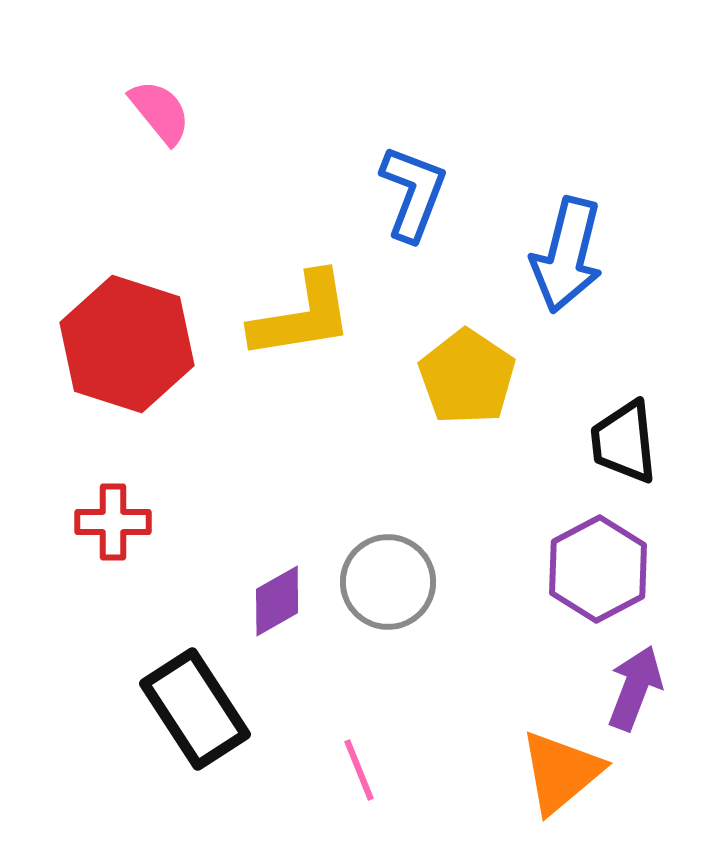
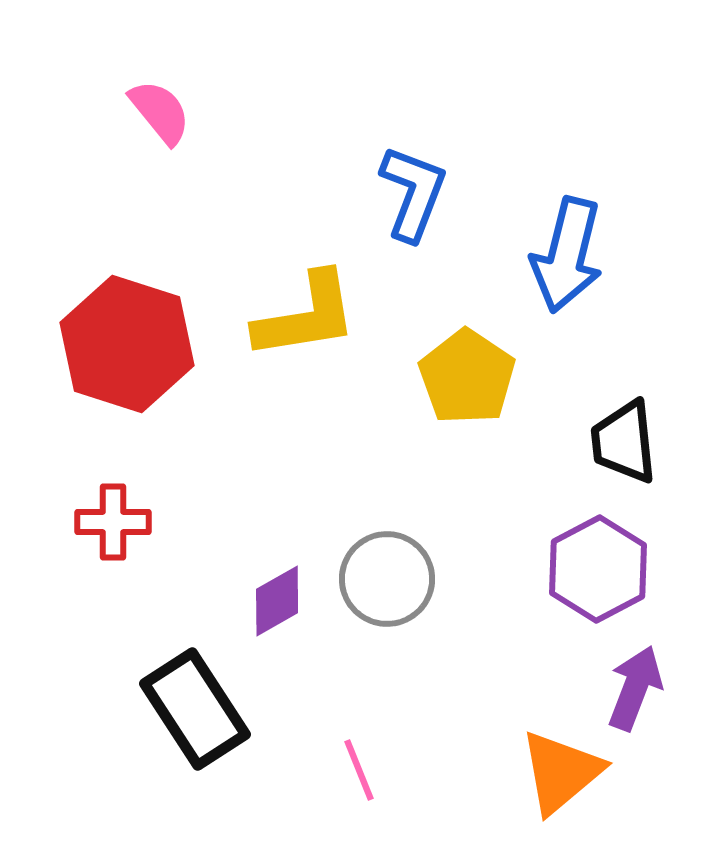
yellow L-shape: moved 4 px right
gray circle: moved 1 px left, 3 px up
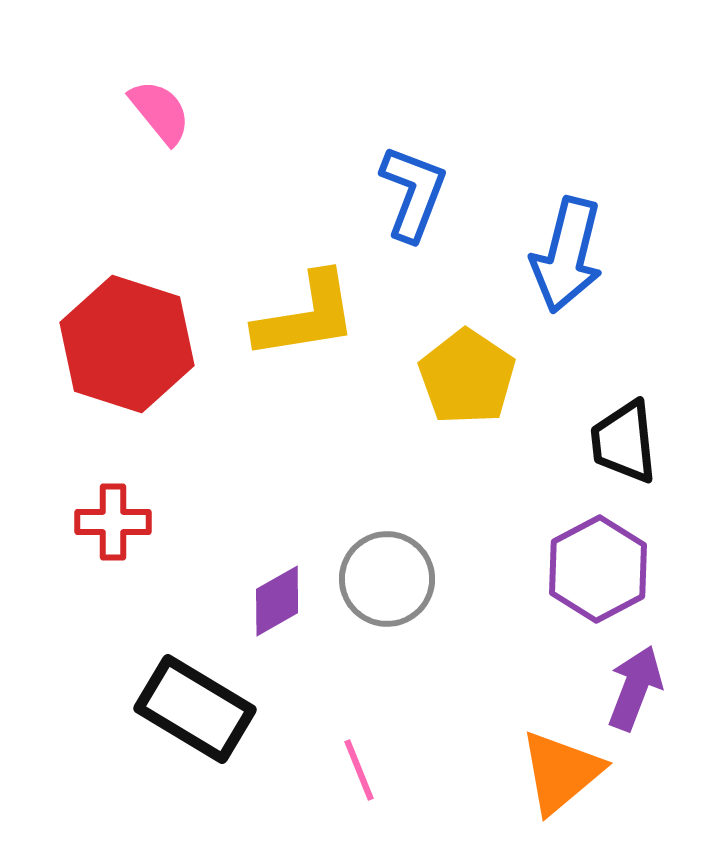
black rectangle: rotated 26 degrees counterclockwise
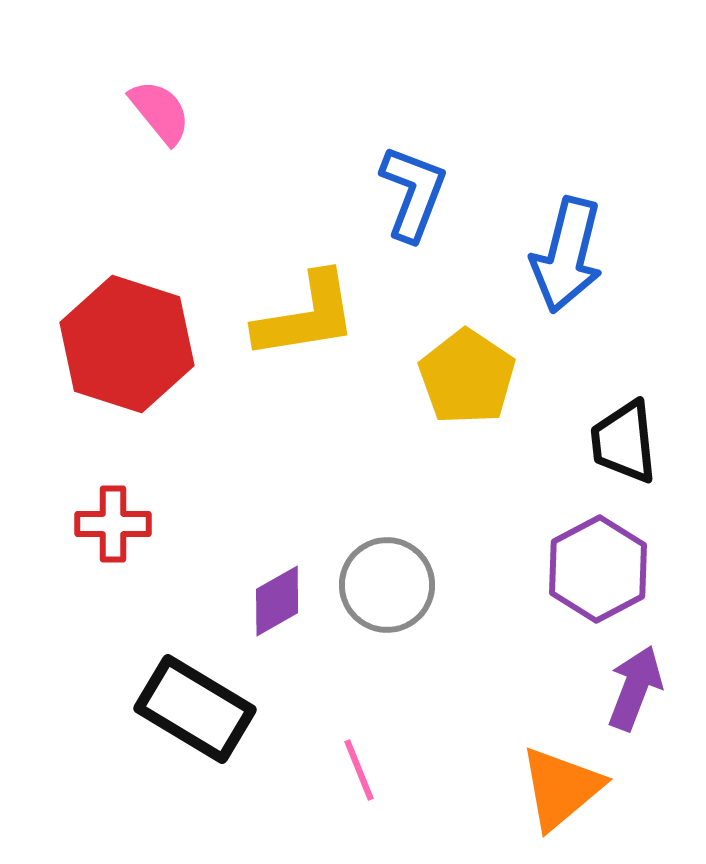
red cross: moved 2 px down
gray circle: moved 6 px down
orange triangle: moved 16 px down
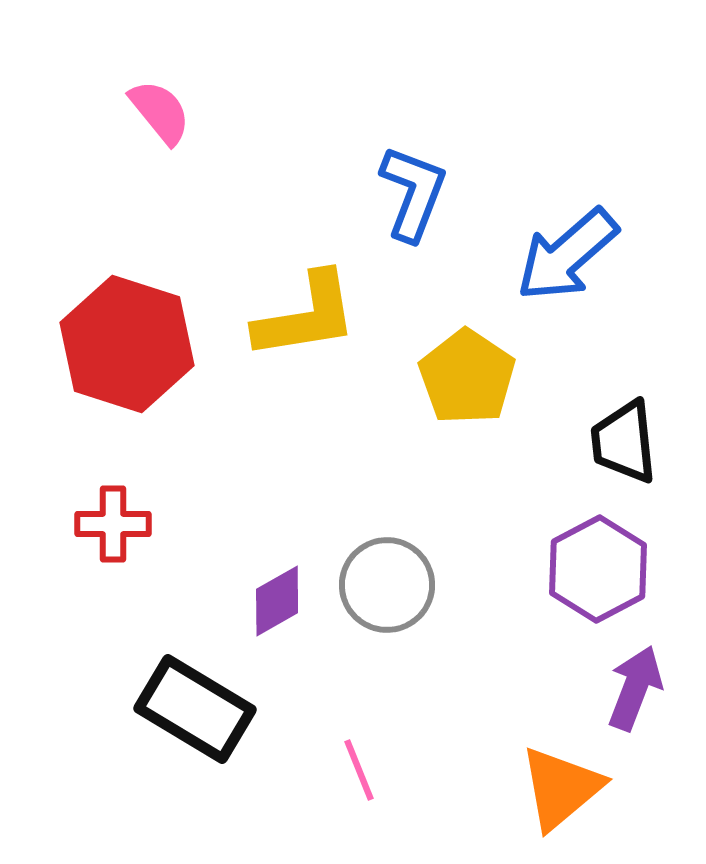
blue arrow: rotated 35 degrees clockwise
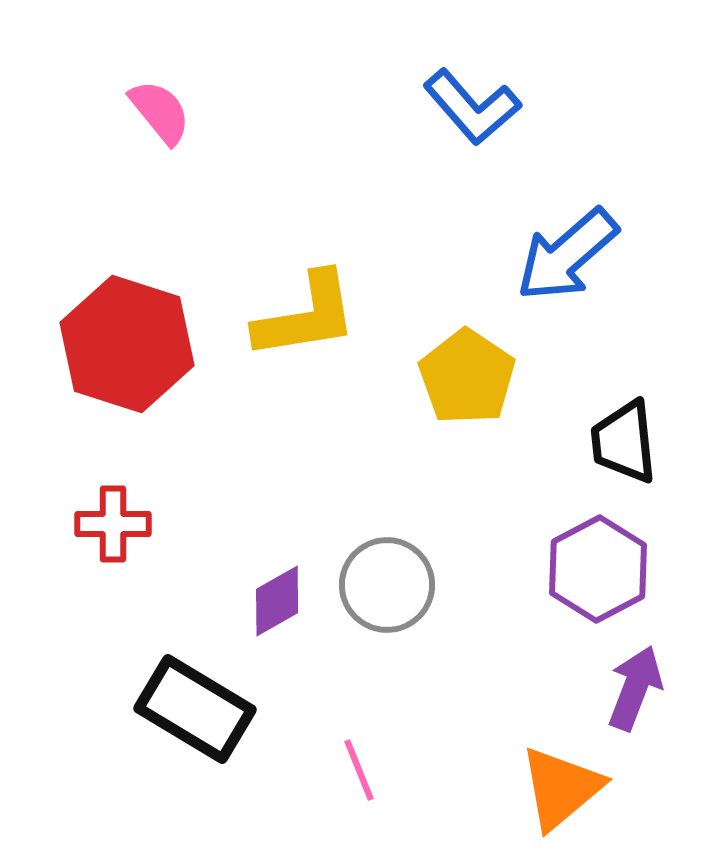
blue L-shape: moved 59 px right, 86 px up; rotated 118 degrees clockwise
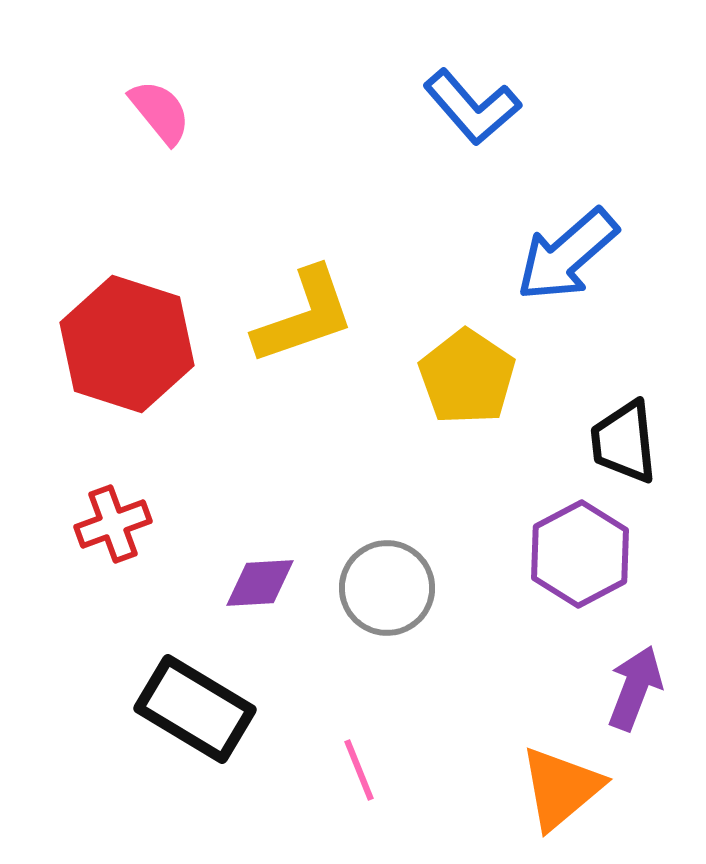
yellow L-shape: moved 2 px left; rotated 10 degrees counterclockwise
red cross: rotated 20 degrees counterclockwise
purple hexagon: moved 18 px left, 15 px up
gray circle: moved 3 px down
purple diamond: moved 17 px left, 18 px up; rotated 26 degrees clockwise
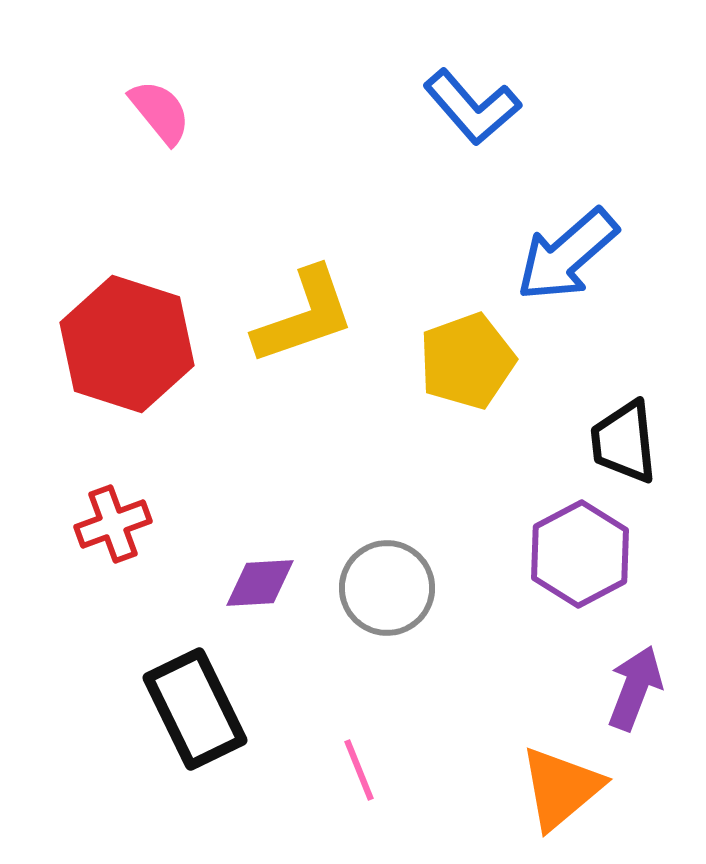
yellow pentagon: moved 16 px up; rotated 18 degrees clockwise
black rectangle: rotated 33 degrees clockwise
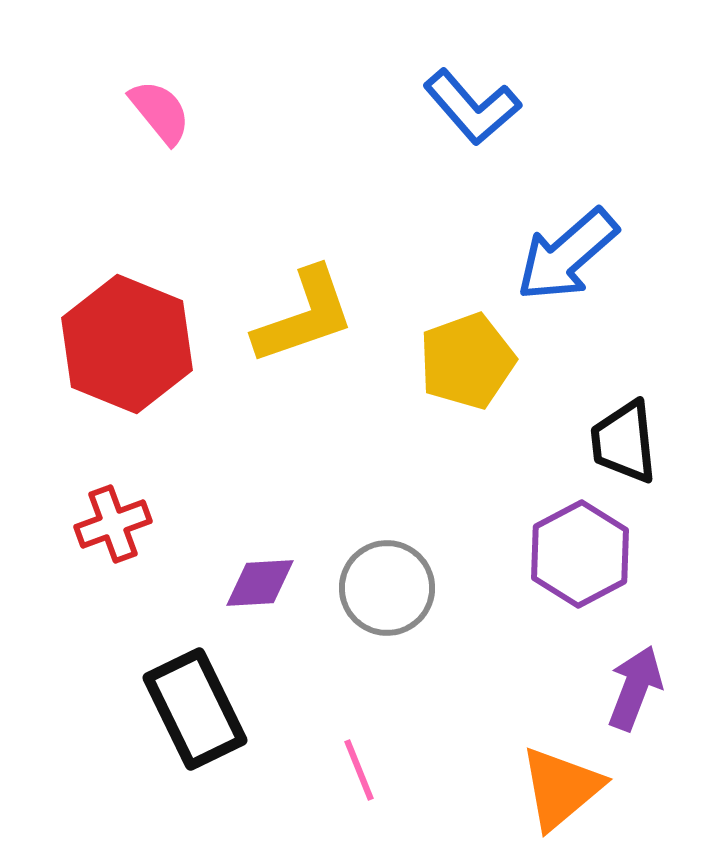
red hexagon: rotated 4 degrees clockwise
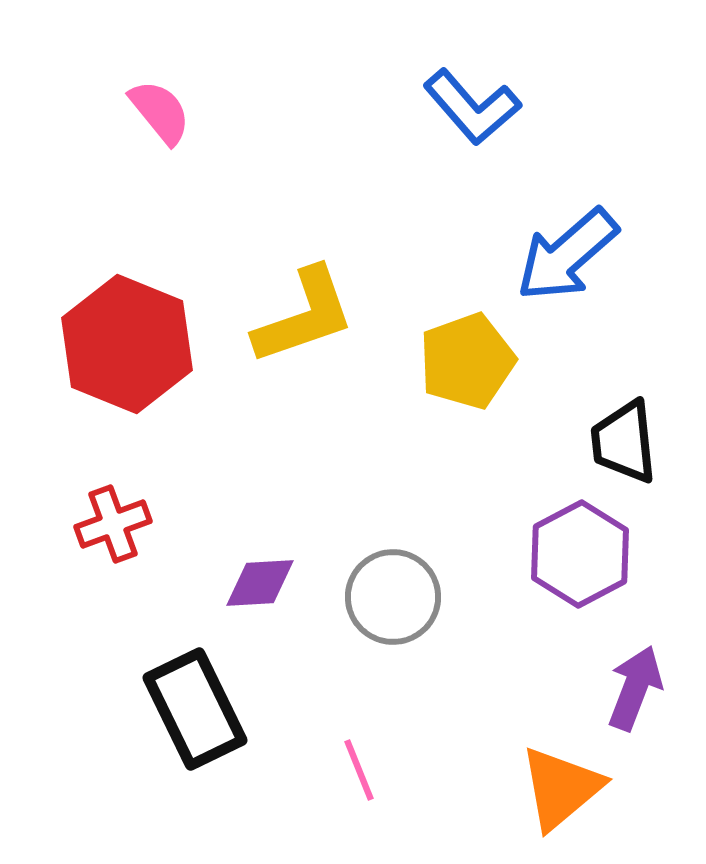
gray circle: moved 6 px right, 9 px down
